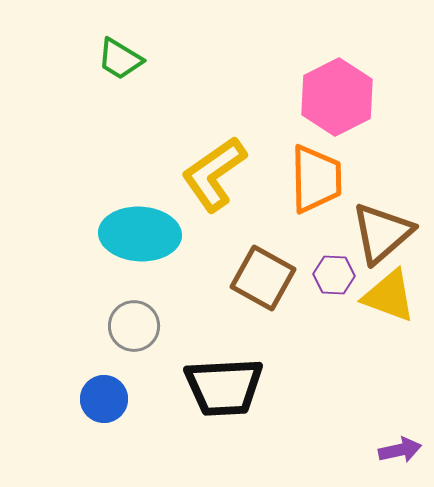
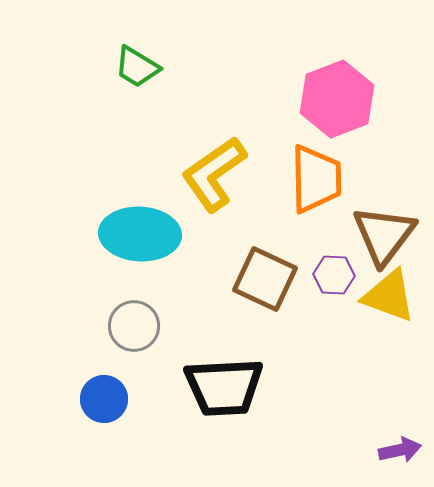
green trapezoid: moved 17 px right, 8 px down
pink hexagon: moved 2 px down; rotated 6 degrees clockwise
brown triangle: moved 2 px right, 2 px down; rotated 12 degrees counterclockwise
brown square: moved 2 px right, 1 px down; rotated 4 degrees counterclockwise
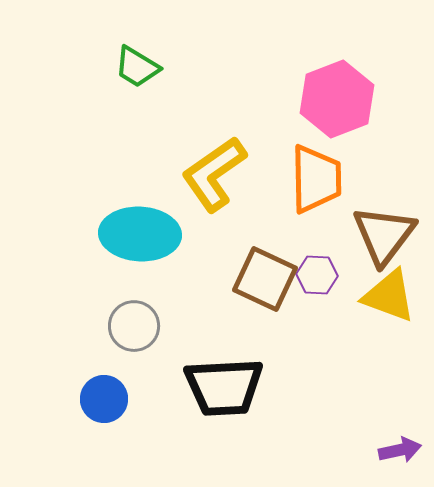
purple hexagon: moved 17 px left
